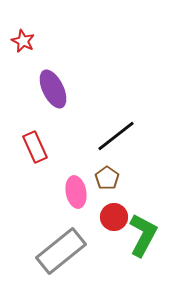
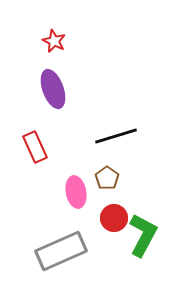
red star: moved 31 px right
purple ellipse: rotated 6 degrees clockwise
black line: rotated 21 degrees clockwise
red circle: moved 1 px down
gray rectangle: rotated 15 degrees clockwise
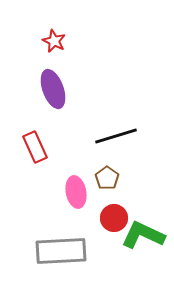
green L-shape: rotated 93 degrees counterclockwise
gray rectangle: rotated 21 degrees clockwise
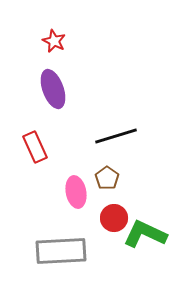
green L-shape: moved 2 px right, 1 px up
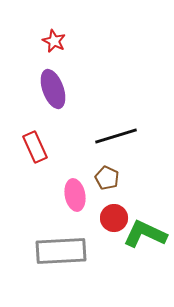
brown pentagon: rotated 10 degrees counterclockwise
pink ellipse: moved 1 px left, 3 px down
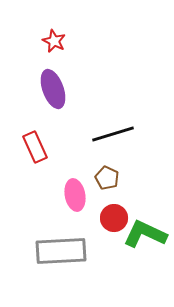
black line: moved 3 px left, 2 px up
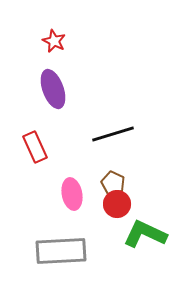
brown pentagon: moved 6 px right, 5 px down
pink ellipse: moved 3 px left, 1 px up
red circle: moved 3 px right, 14 px up
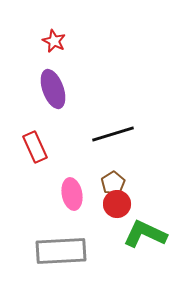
brown pentagon: rotated 15 degrees clockwise
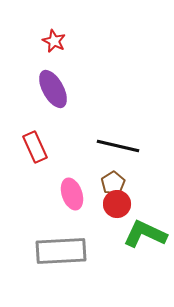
purple ellipse: rotated 9 degrees counterclockwise
black line: moved 5 px right, 12 px down; rotated 30 degrees clockwise
pink ellipse: rotated 8 degrees counterclockwise
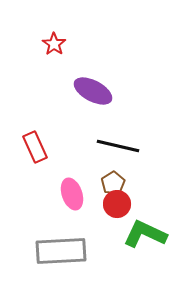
red star: moved 3 px down; rotated 10 degrees clockwise
purple ellipse: moved 40 px right, 2 px down; rotated 33 degrees counterclockwise
